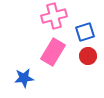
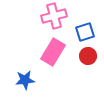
blue star: moved 1 px right, 2 px down
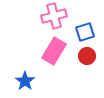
pink rectangle: moved 1 px right, 1 px up
red circle: moved 1 px left
blue star: moved 1 px down; rotated 30 degrees counterclockwise
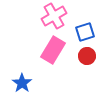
pink cross: rotated 15 degrees counterclockwise
pink rectangle: moved 1 px left, 1 px up
blue star: moved 3 px left, 2 px down
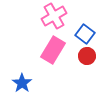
blue square: moved 2 px down; rotated 36 degrees counterclockwise
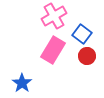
blue square: moved 3 px left
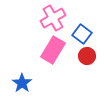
pink cross: moved 1 px left, 2 px down
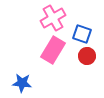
blue square: rotated 18 degrees counterclockwise
blue star: rotated 30 degrees counterclockwise
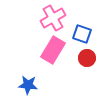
red circle: moved 2 px down
blue star: moved 6 px right, 2 px down
